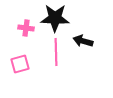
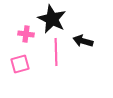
black star: moved 3 px left, 1 px down; rotated 24 degrees clockwise
pink cross: moved 6 px down
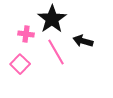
black star: rotated 12 degrees clockwise
pink line: rotated 28 degrees counterclockwise
pink square: rotated 30 degrees counterclockwise
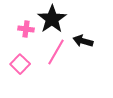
pink cross: moved 5 px up
pink line: rotated 60 degrees clockwise
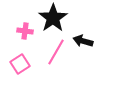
black star: moved 1 px right, 1 px up
pink cross: moved 1 px left, 2 px down
pink square: rotated 12 degrees clockwise
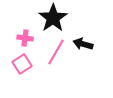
pink cross: moved 7 px down
black arrow: moved 3 px down
pink square: moved 2 px right
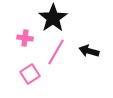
black arrow: moved 6 px right, 7 px down
pink square: moved 8 px right, 10 px down
